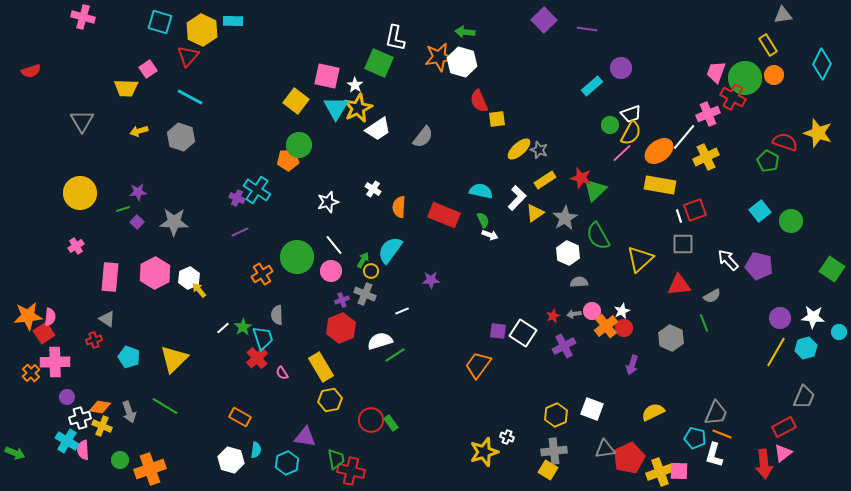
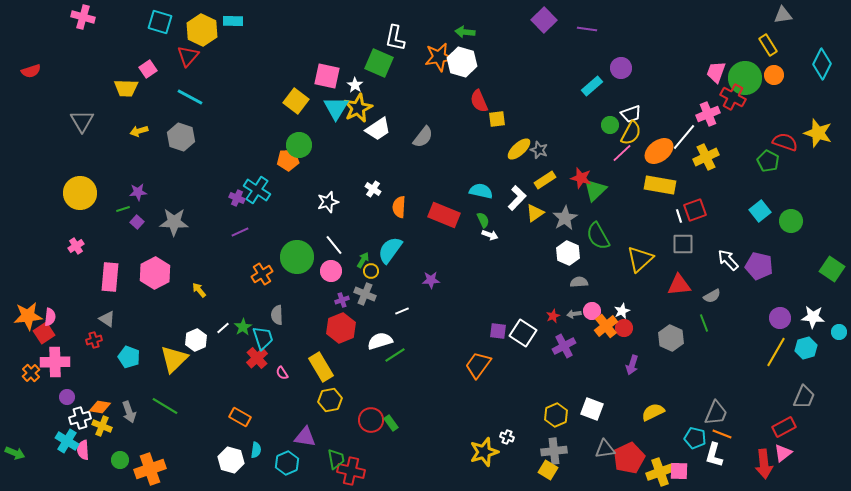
white hexagon at (189, 278): moved 7 px right, 62 px down
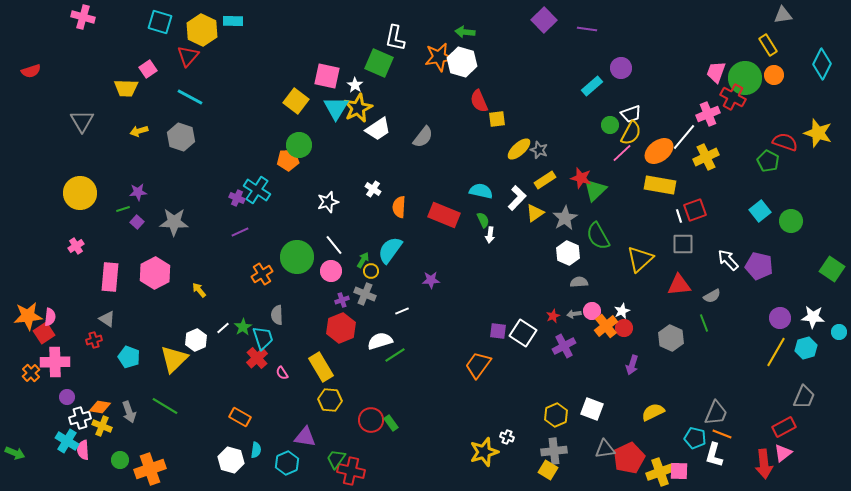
white arrow at (490, 235): rotated 77 degrees clockwise
yellow hexagon at (330, 400): rotated 15 degrees clockwise
green trapezoid at (336, 459): rotated 135 degrees counterclockwise
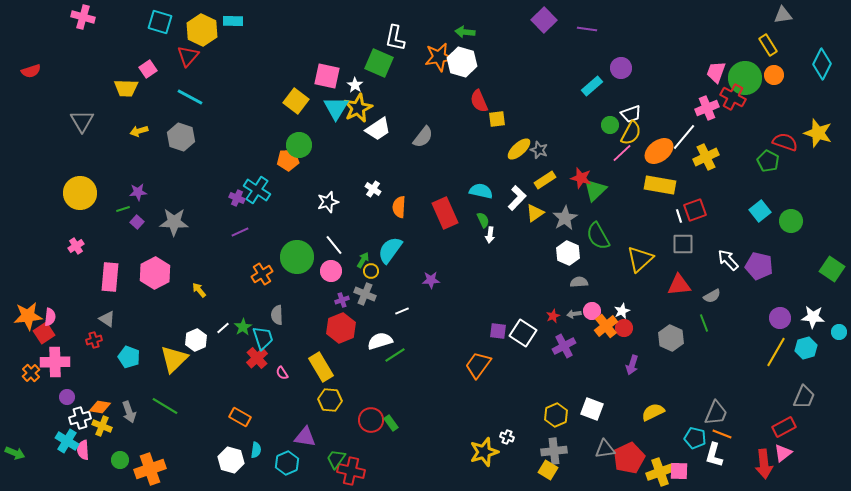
pink cross at (708, 114): moved 1 px left, 6 px up
red rectangle at (444, 215): moved 1 px right, 2 px up; rotated 44 degrees clockwise
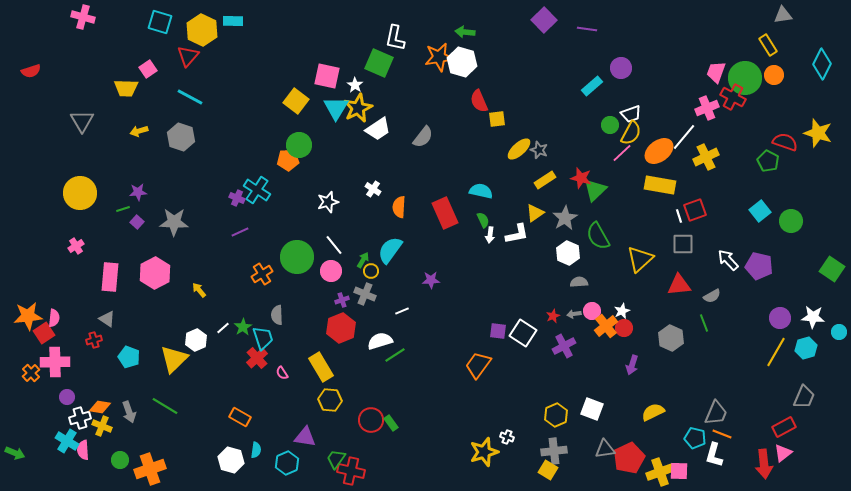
white L-shape at (517, 198): moved 36 px down; rotated 35 degrees clockwise
pink semicircle at (50, 317): moved 4 px right, 1 px down
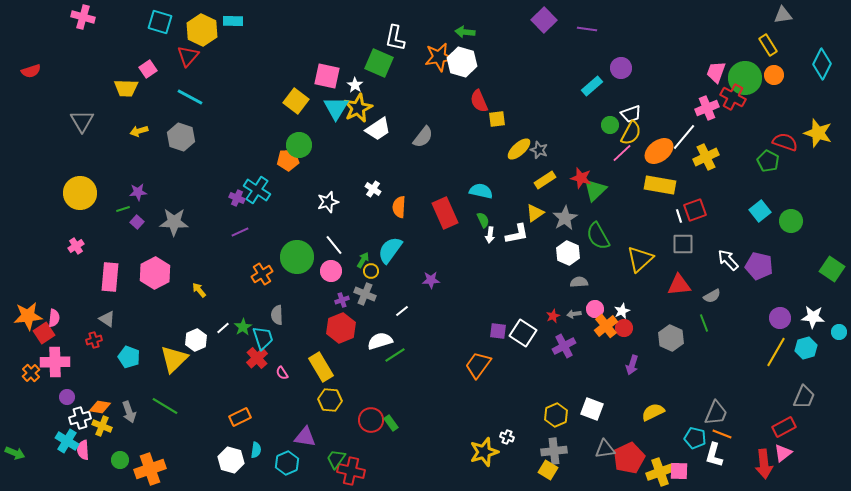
white line at (402, 311): rotated 16 degrees counterclockwise
pink circle at (592, 311): moved 3 px right, 2 px up
orange rectangle at (240, 417): rotated 55 degrees counterclockwise
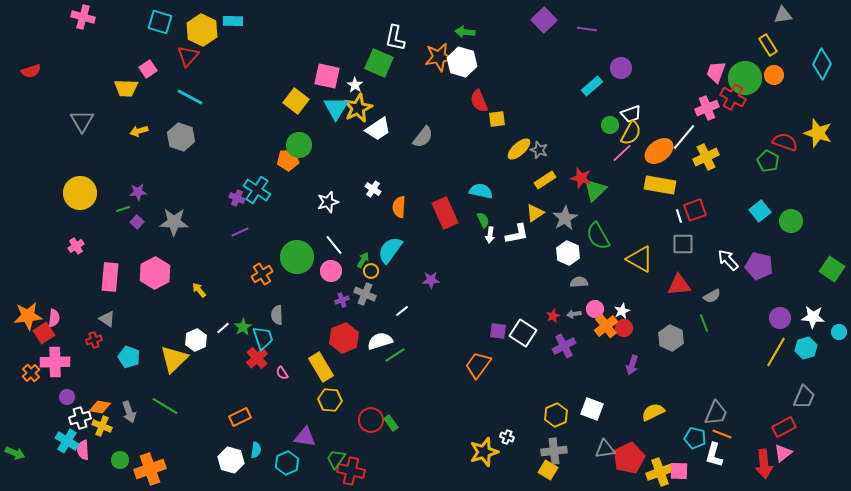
yellow triangle at (640, 259): rotated 48 degrees counterclockwise
red hexagon at (341, 328): moved 3 px right, 10 px down
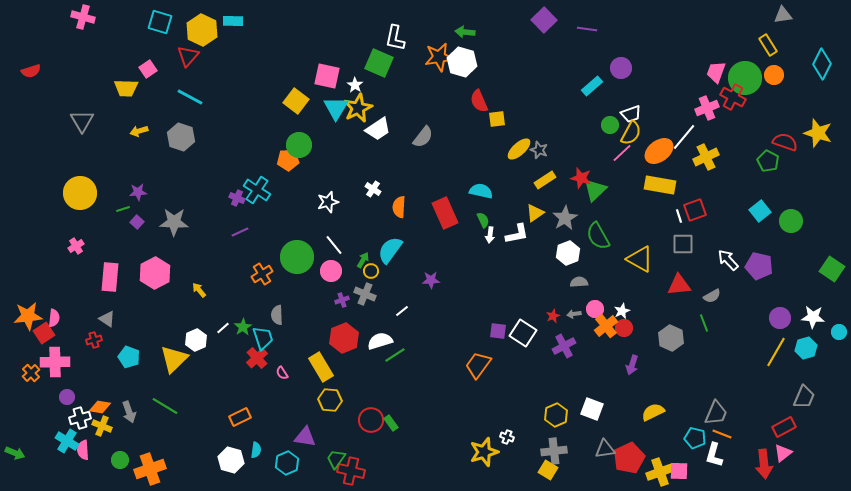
white hexagon at (568, 253): rotated 15 degrees clockwise
